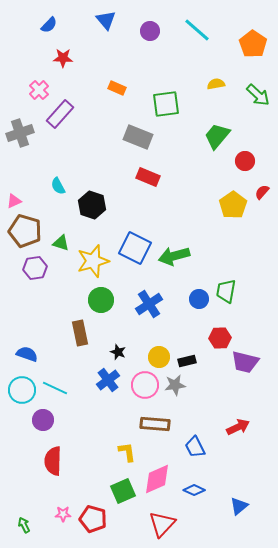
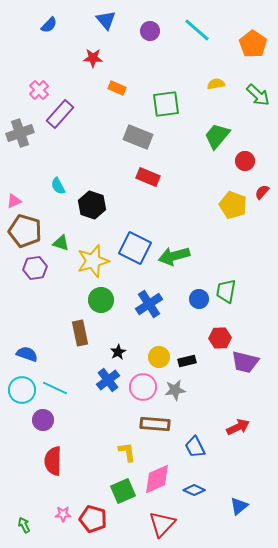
red star at (63, 58): moved 30 px right
yellow pentagon at (233, 205): rotated 16 degrees counterclockwise
black star at (118, 352): rotated 21 degrees clockwise
pink circle at (145, 385): moved 2 px left, 2 px down
gray star at (175, 385): moved 5 px down
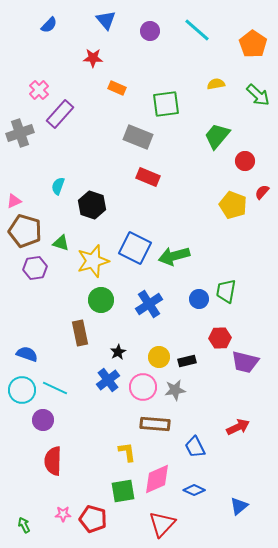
cyan semicircle at (58, 186): rotated 48 degrees clockwise
green square at (123, 491): rotated 15 degrees clockwise
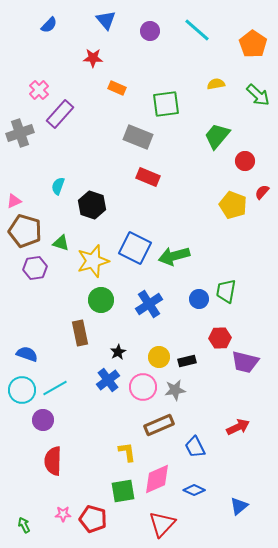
cyan line at (55, 388): rotated 55 degrees counterclockwise
brown rectangle at (155, 424): moved 4 px right, 1 px down; rotated 28 degrees counterclockwise
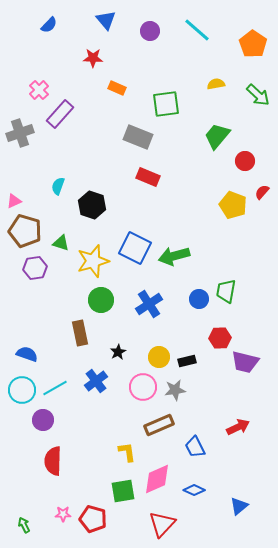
blue cross at (108, 380): moved 12 px left, 1 px down
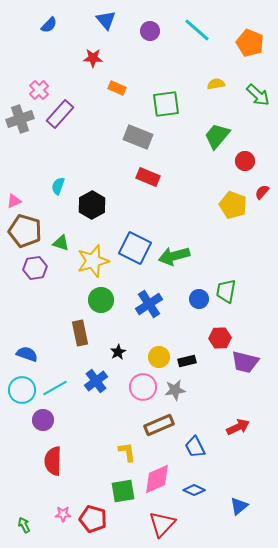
orange pentagon at (253, 44): moved 3 px left, 1 px up; rotated 12 degrees counterclockwise
gray cross at (20, 133): moved 14 px up
black hexagon at (92, 205): rotated 12 degrees clockwise
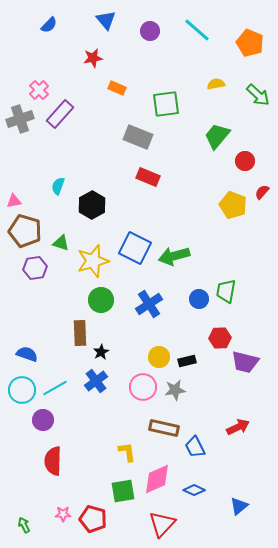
red star at (93, 58): rotated 12 degrees counterclockwise
pink triangle at (14, 201): rotated 14 degrees clockwise
brown rectangle at (80, 333): rotated 10 degrees clockwise
black star at (118, 352): moved 17 px left
brown rectangle at (159, 425): moved 5 px right, 3 px down; rotated 36 degrees clockwise
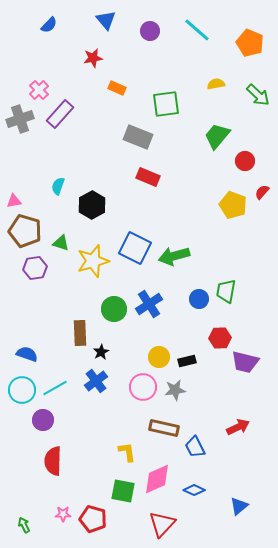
green circle at (101, 300): moved 13 px right, 9 px down
green square at (123, 491): rotated 20 degrees clockwise
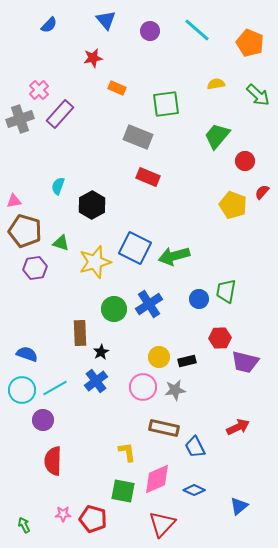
yellow star at (93, 261): moved 2 px right, 1 px down
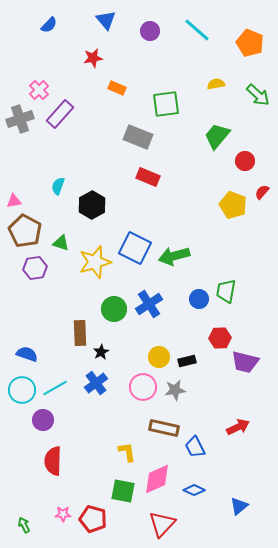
brown pentagon at (25, 231): rotated 12 degrees clockwise
blue cross at (96, 381): moved 2 px down
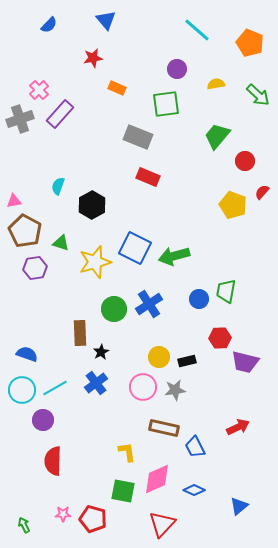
purple circle at (150, 31): moved 27 px right, 38 px down
